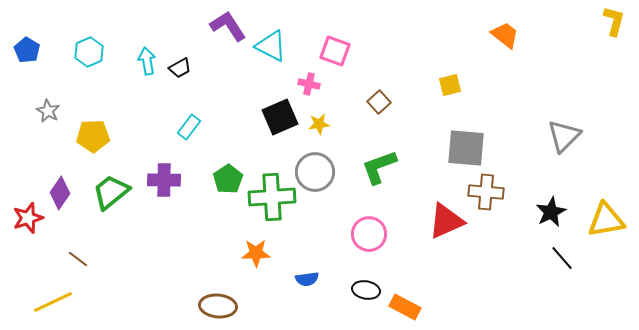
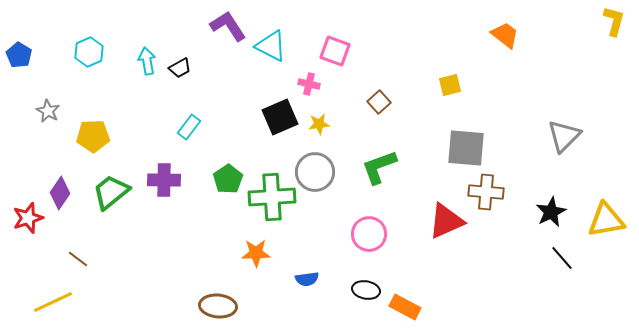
blue pentagon: moved 8 px left, 5 px down
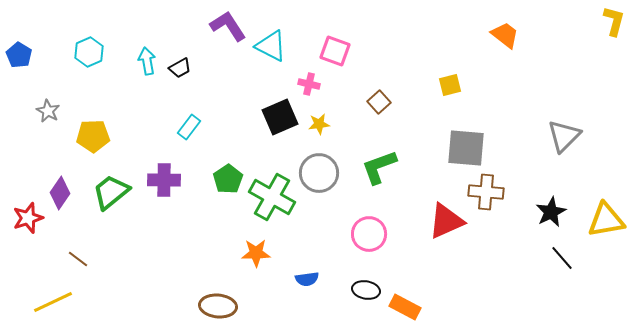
gray circle: moved 4 px right, 1 px down
green cross: rotated 33 degrees clockwise
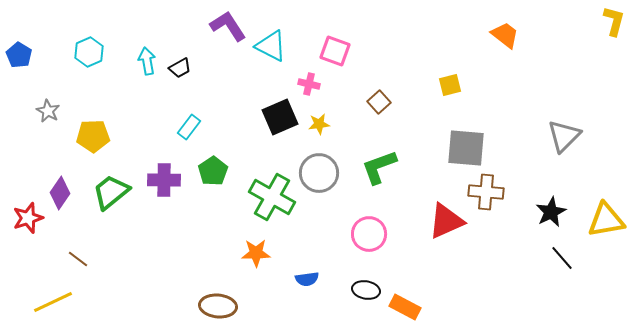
green pentagon: moved 15 px left, 8 px up
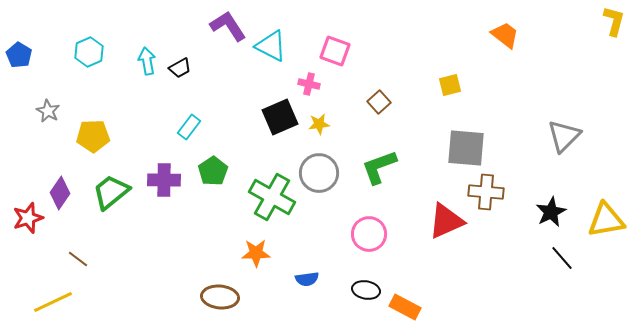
brown ellipse: moved 2 px right, 9 px up
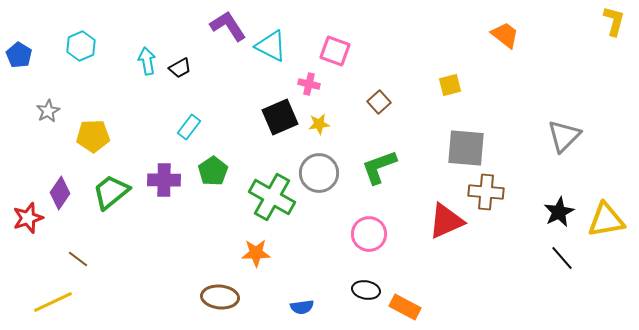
cyan hexagon: moved 8 px left, 6 px up
gray star: rotated 15 degrees clockwise
black star: moved 8 px right
blue semicircle: moved 5 px left, 28 px down
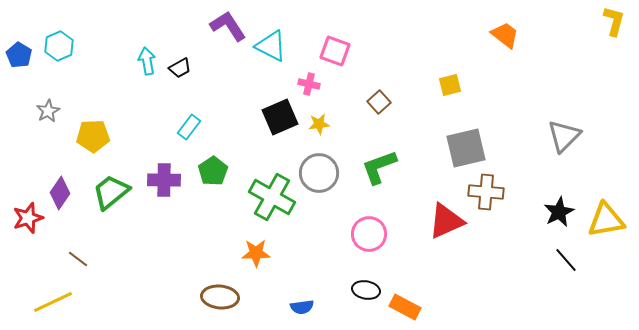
cyan hexagon: moved 22 px left
gray square: rotated 18 degrees counterclockwise
black line: moved 4 px right, 2 px down
